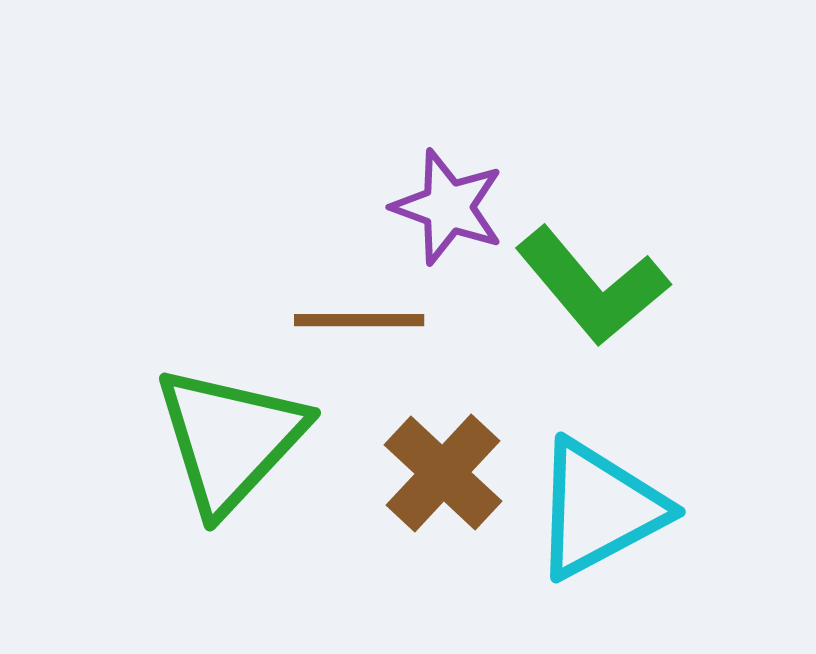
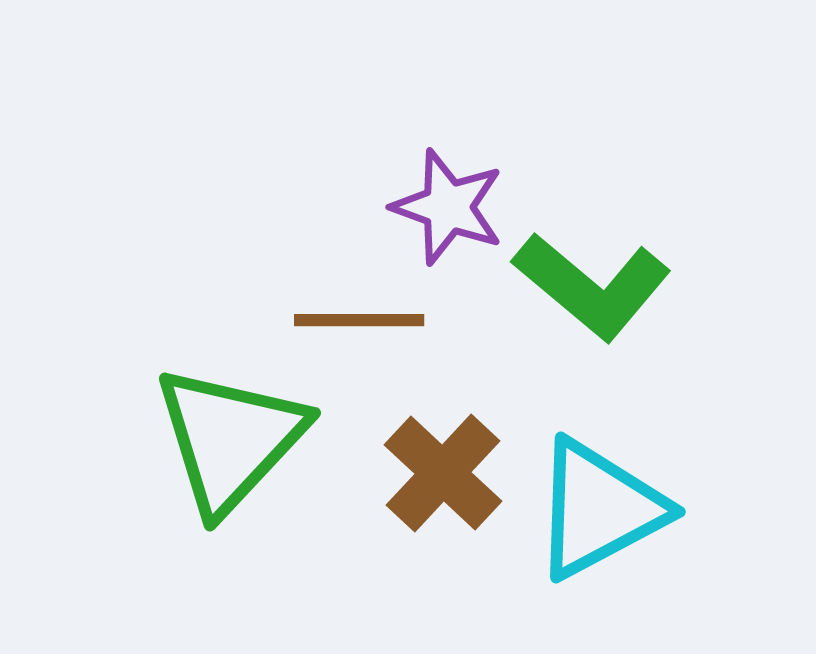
green L-shape: rotated 10 degrees counterclockwise
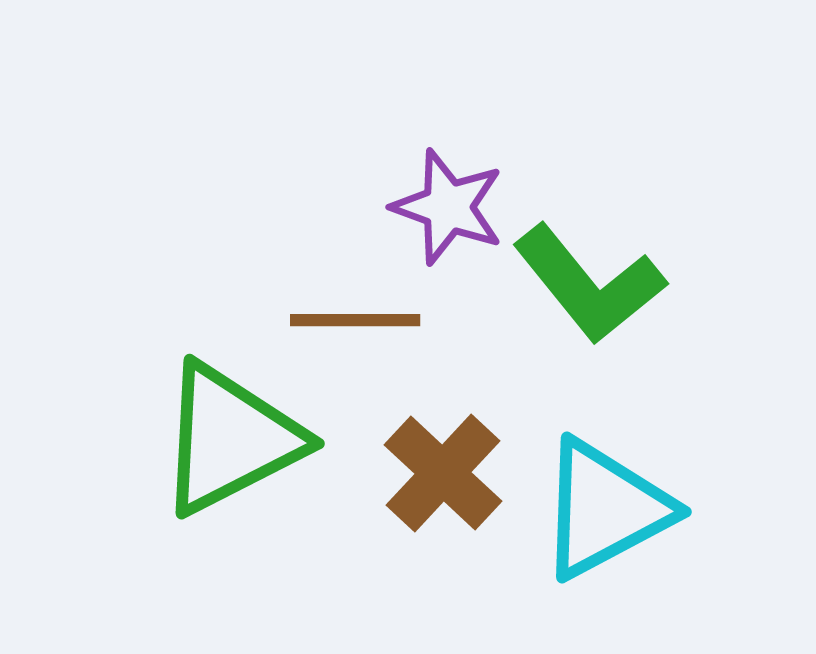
green L-shape: moved 3 px left, 2 px up; rotated 11 degrees clockwise
brown line: moved 4 px left
green triangle: rotated 20 degrees clockwise
cyan triangle: moved 6 px right
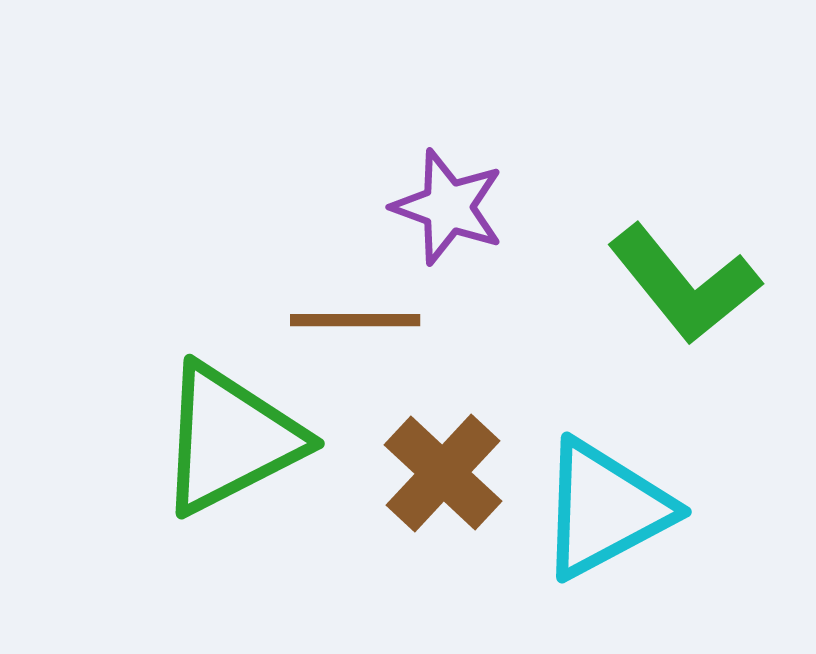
green L-shape: moved 95 px right
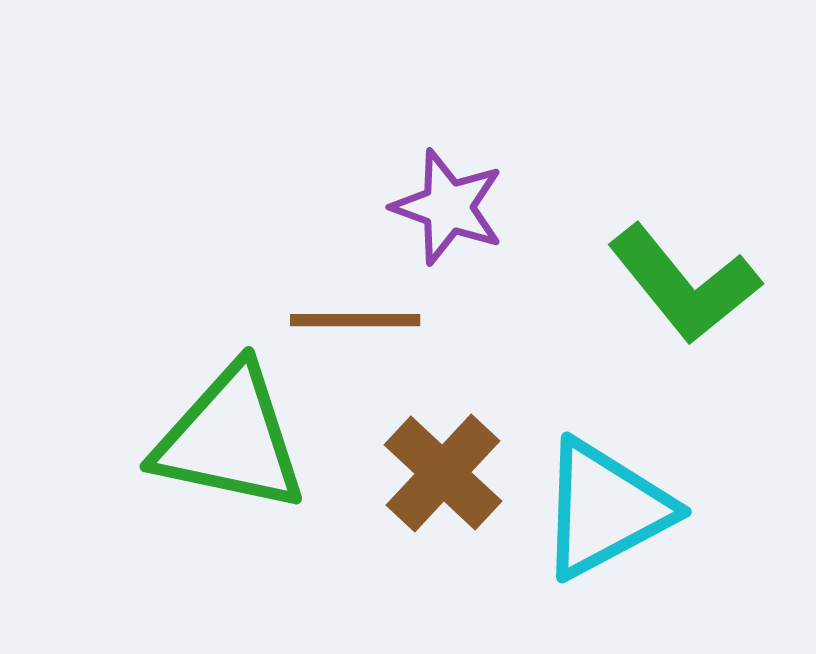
green triangle: rotated 39 degrees clockwise
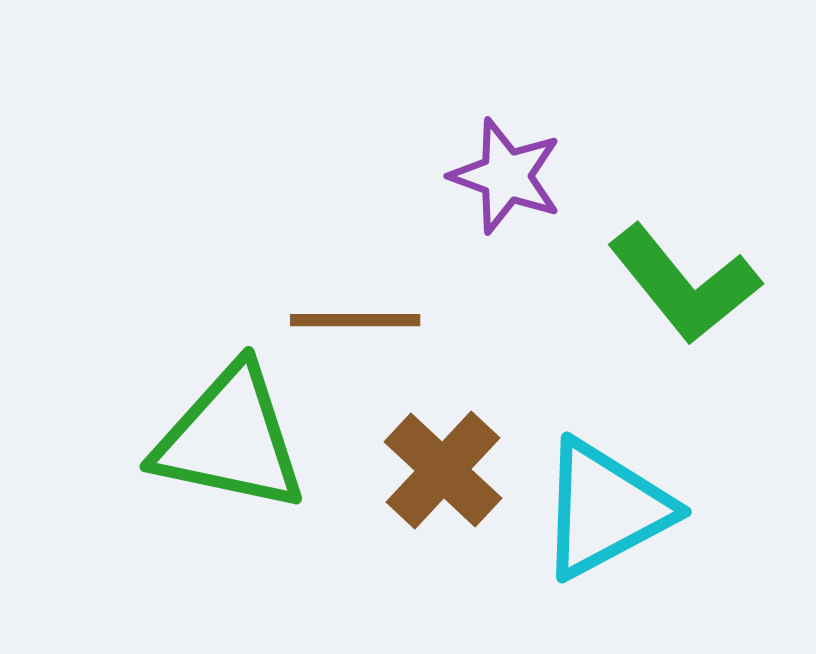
purple star: moved 58 px right, 31 px up
brown cross: moved 3 px up
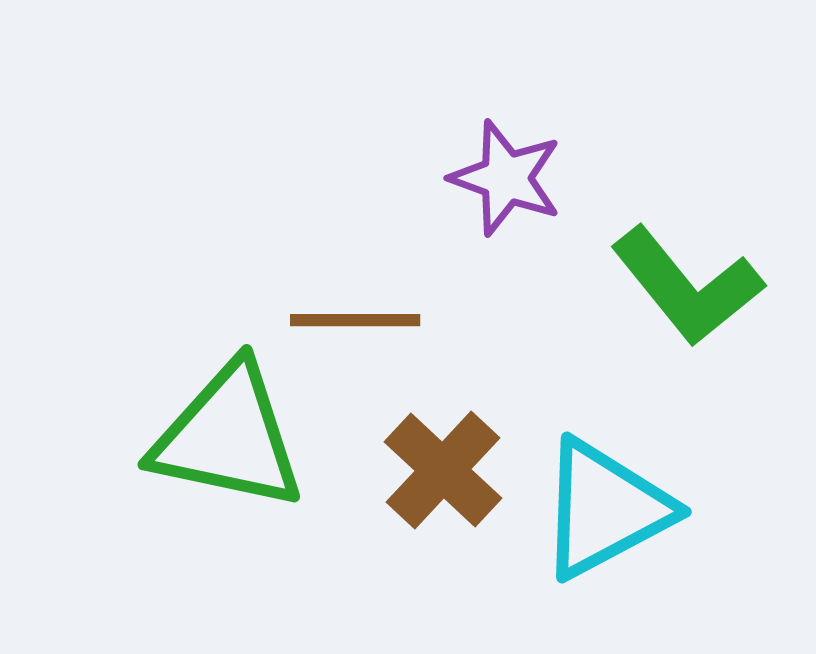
purple star: moved 2 px down
green L-shape: moved 3 px right, 2 px down
green triangle: moved 2 px left, 2 px up
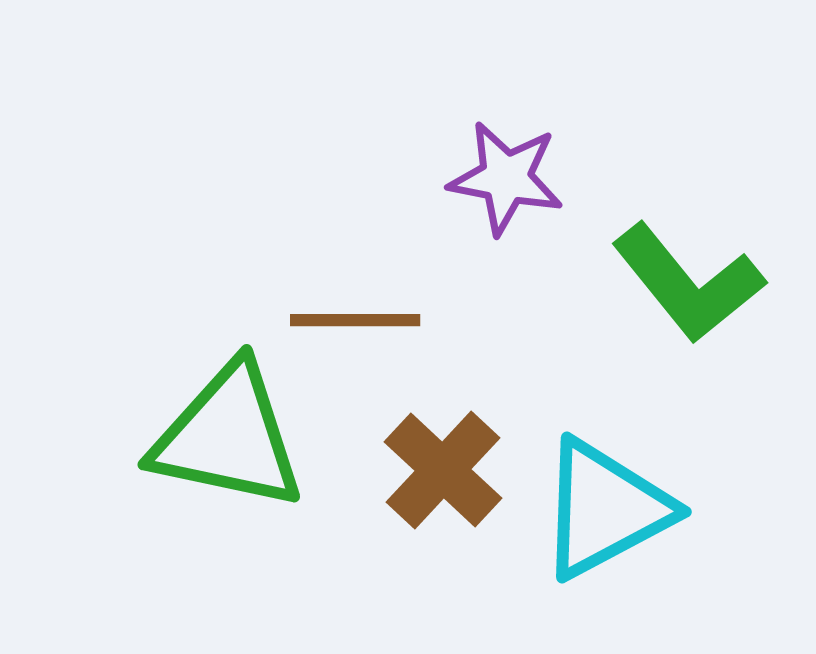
purple star: rotated 9 degrees counterclockwise
green L-shape: moved 1 px right, 3 px up
